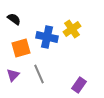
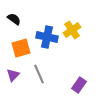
yellow cross: moved 1 px down
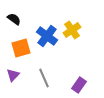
blue cross: moved 1 px up; rotated 25 degrees clockwise
gray line: moved 5 px right, 4 px down
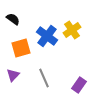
black semicircle: moved 1 px left
